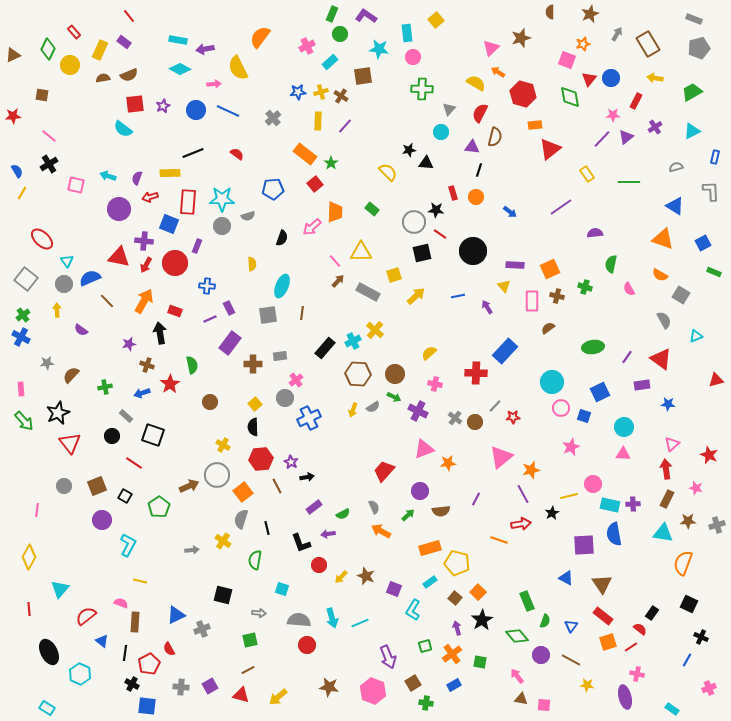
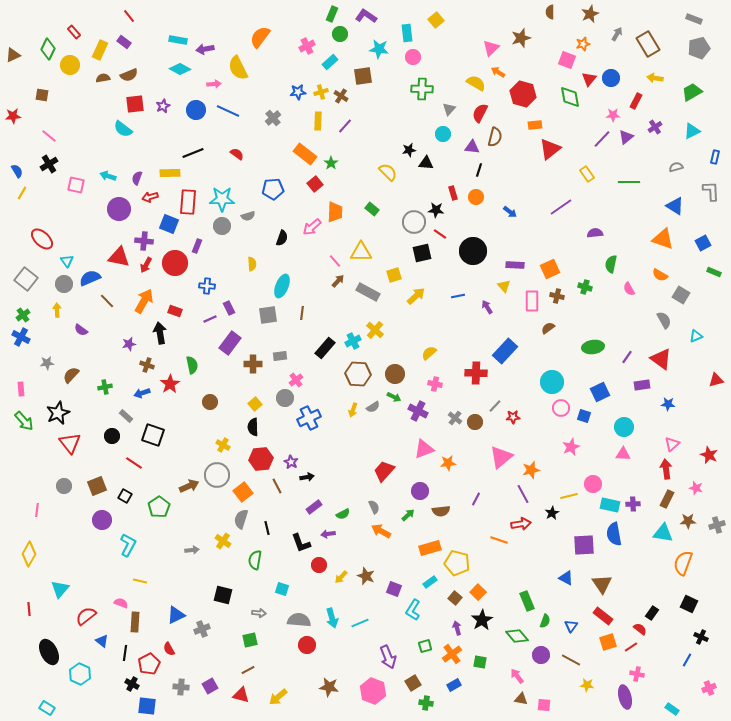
cyan circle at (441, 132): moved 2 px right, 2 px down
yellow diamond at (29, 557): moved 3 px up
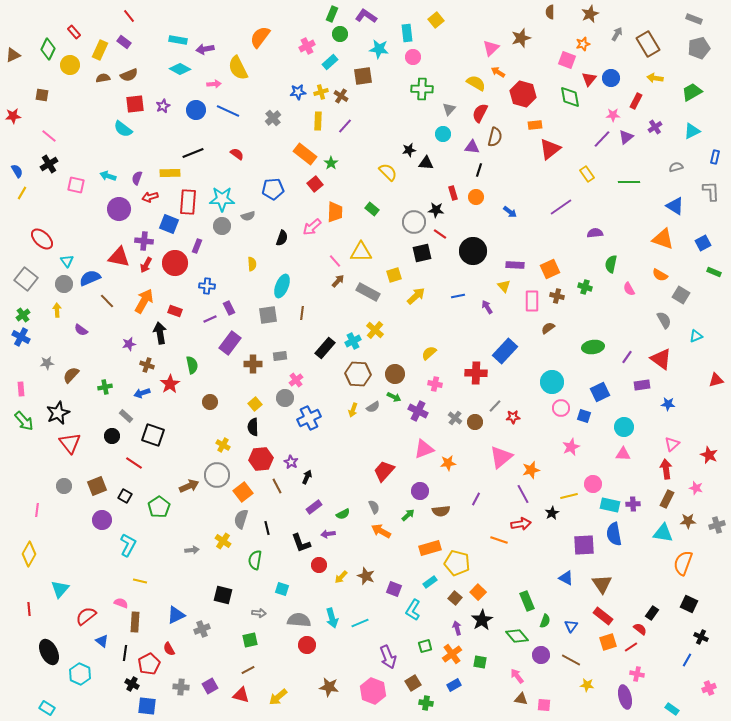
black arrow at (307, 477): rotated 56 degrees counterclockwise
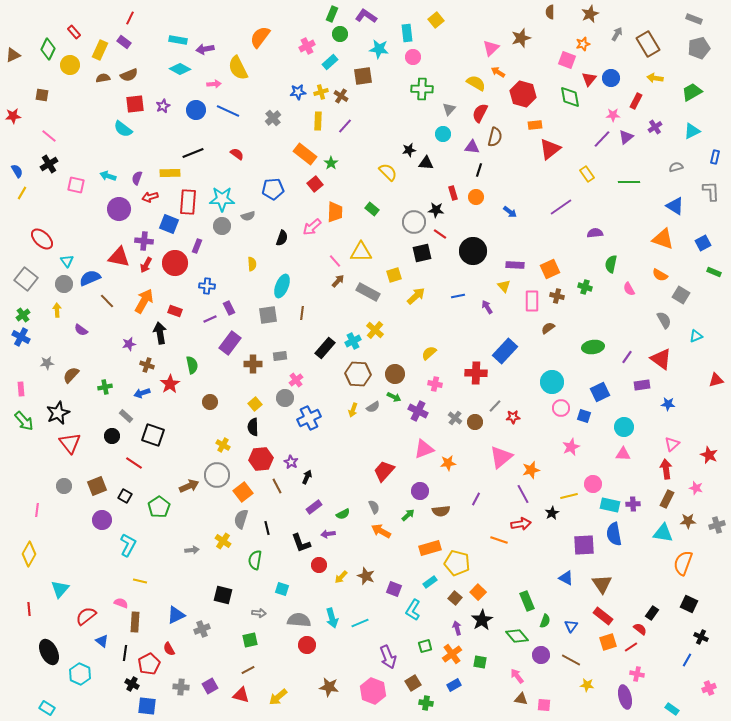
red line at (129, 16): moved 1 px right, 2 px down; rotated 64 degrees clockwise
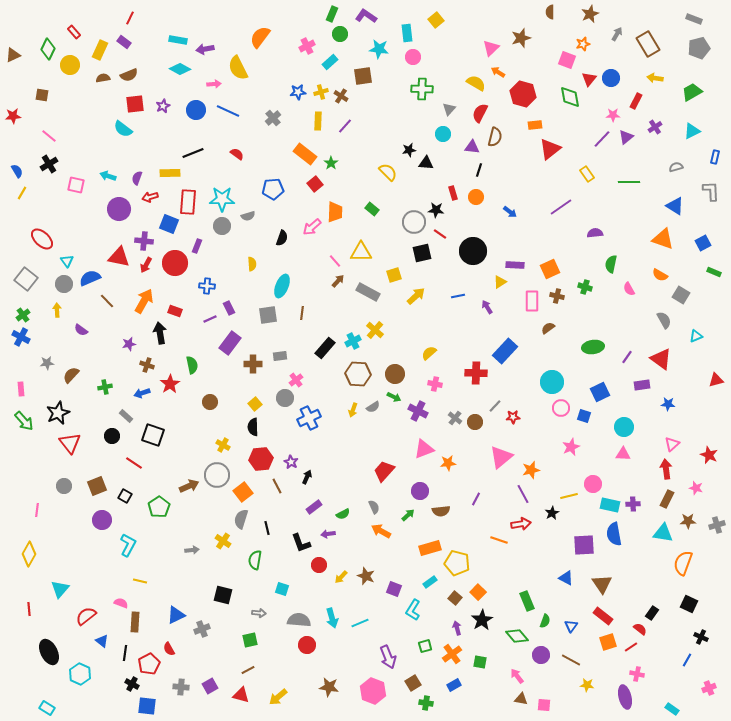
yellow triangle at (504, 286): moved 4 px left, 4 px up; rotated 40 degrees clockwise
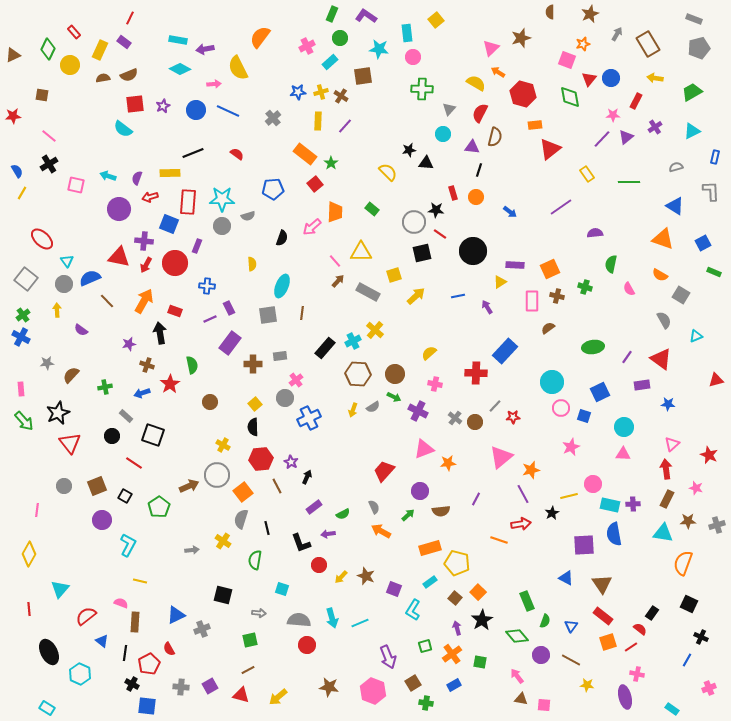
green circle at (340, 34): moved 4 px down
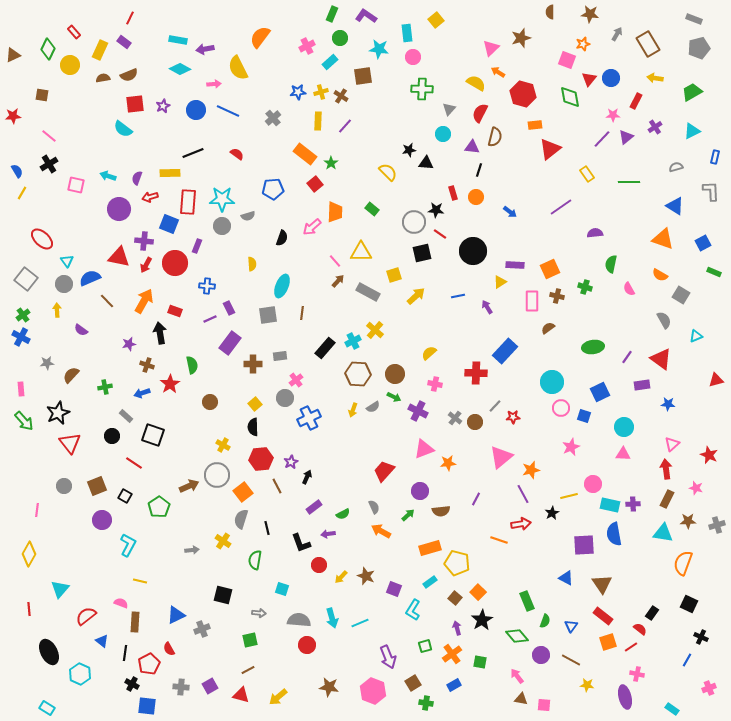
brown star at (590, 14): rotated 30 degrees clockwise
purple star at (291, 462): rotated 16 degrees clockwise
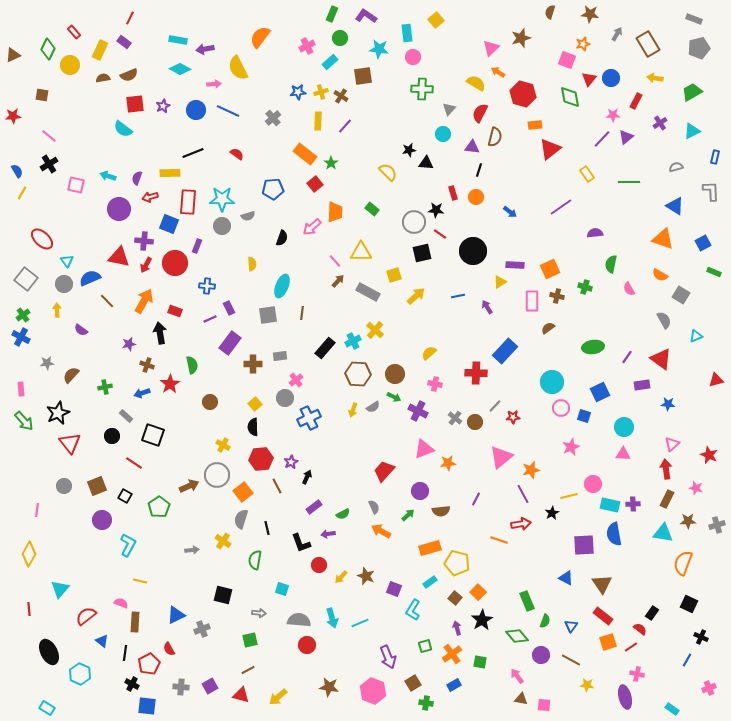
brown semicircle at (550, 12): rotated 16 degrees clockwise
purple cross at (655, 127): moved 5 px right, 4 px up
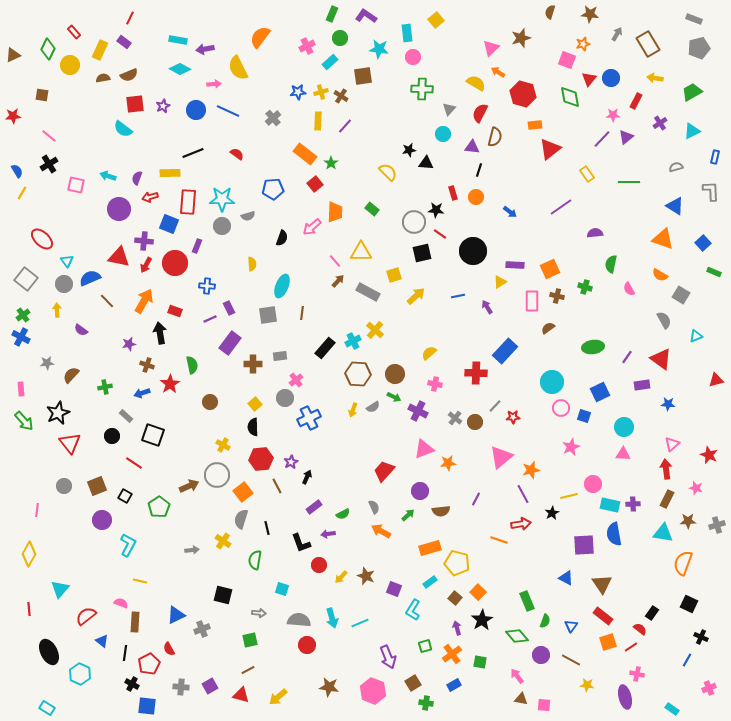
blue square at (703, 243): rotated 14 degrees counterclockwise
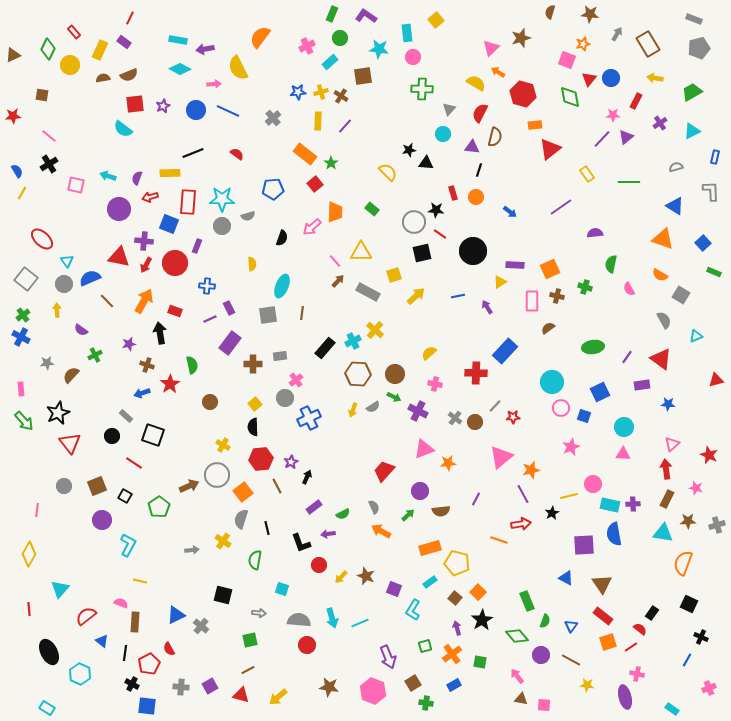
green cross at (105, 387): moved 10 px left, 32 px up; rotated 16 degrees counterclockwise
gray cross at (202, 629): moved 1 px left, 3 px up; rotated 28 degrees counterclockwise
